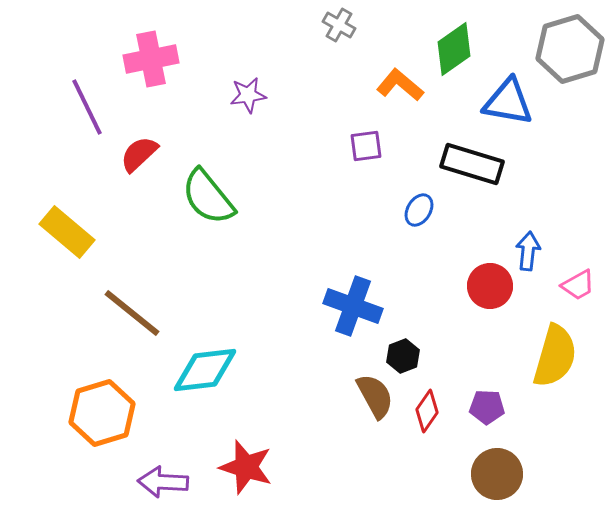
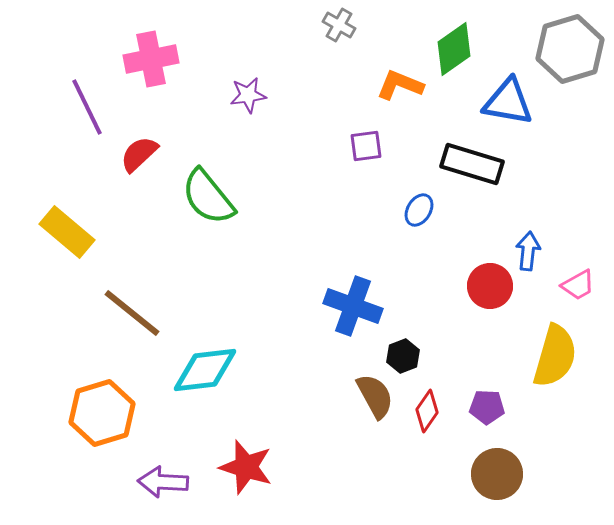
orange L-shape: rotated 18 degrees counterclockwise
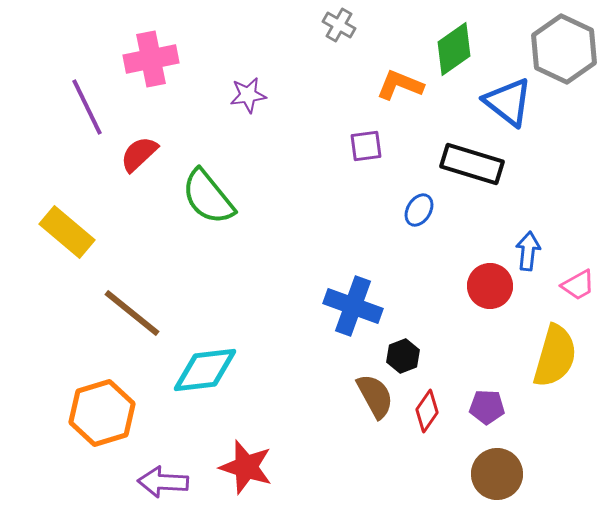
gray hexagon: moved 6 px left; rotated 18 degrees counterclockwise
blue triangle: rotated 28 degrees clockwise
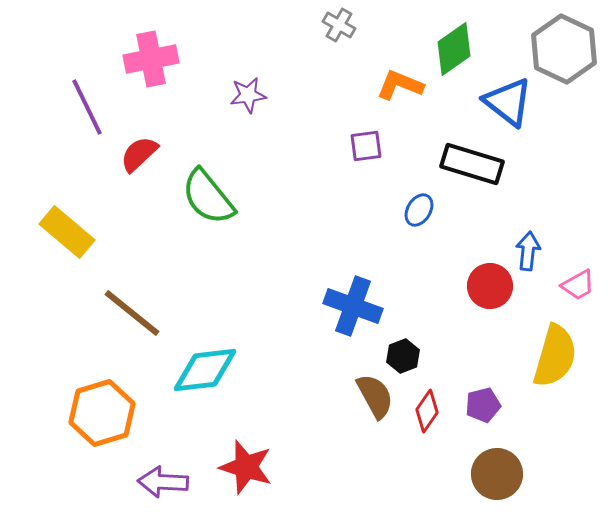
purple pentagon: moved 4 px left, 2 px up; rotated 16 degrees counterclockwise
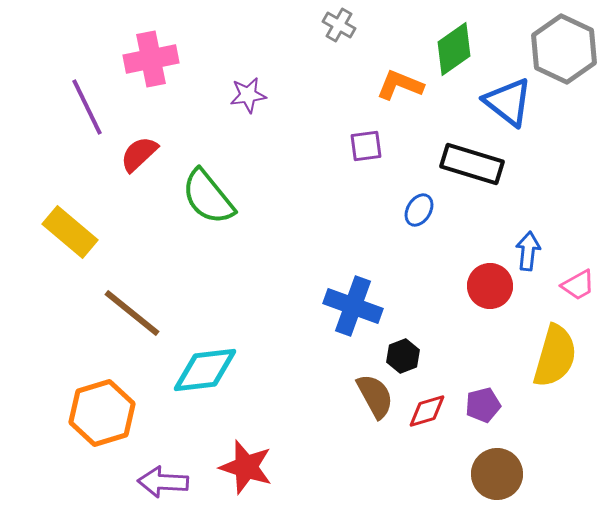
yellow rectangle: moved 3 px right
red diamond: rotated 39 degrees clockwise
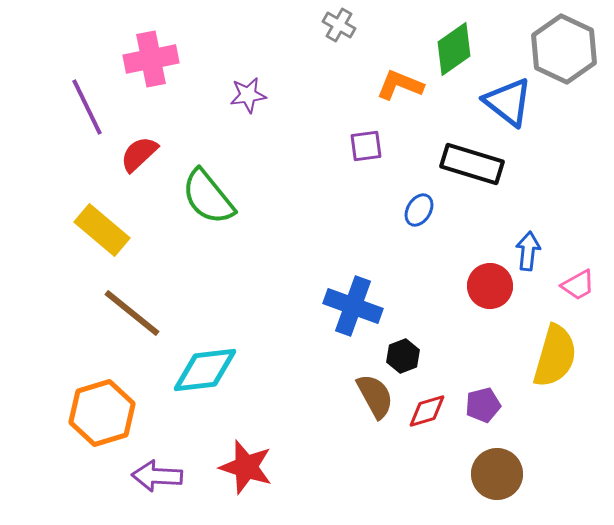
yellow rectangle: moved 32 px right, 2 px up
purple arrow: moved 6 px left, 6 px up
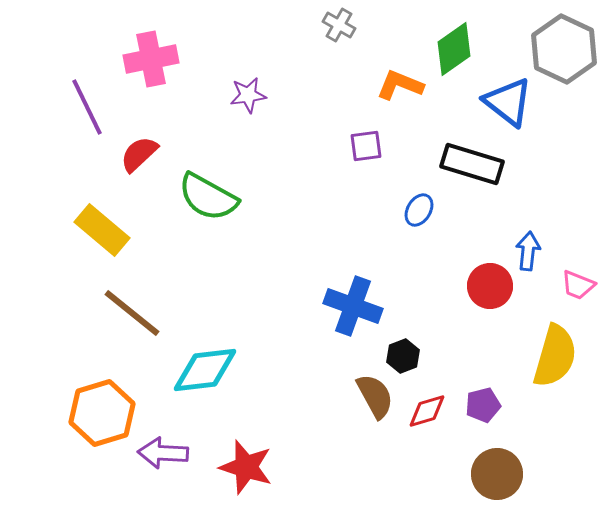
green semicircle: rotated 22 degrees counterclockwise
pink trapezoid: rotated 51 degrees clockwise
purple arrow: moved 6 px right, 23 px up
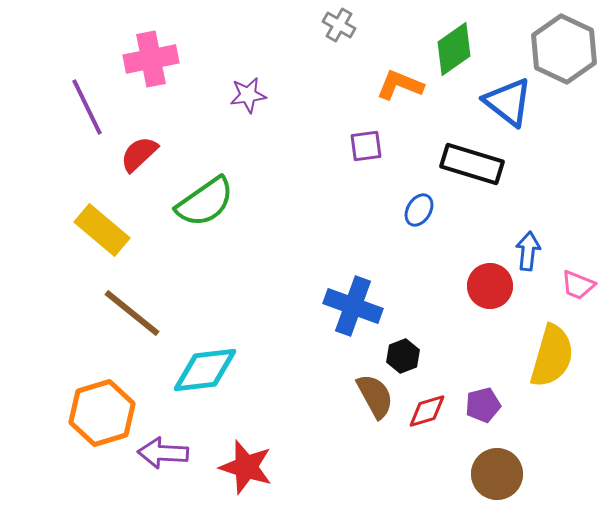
green semicircle: moved 3 px left, 5 px down; rotated 64 degrees counterclockwise
yellow semicircle: moved 3 px left
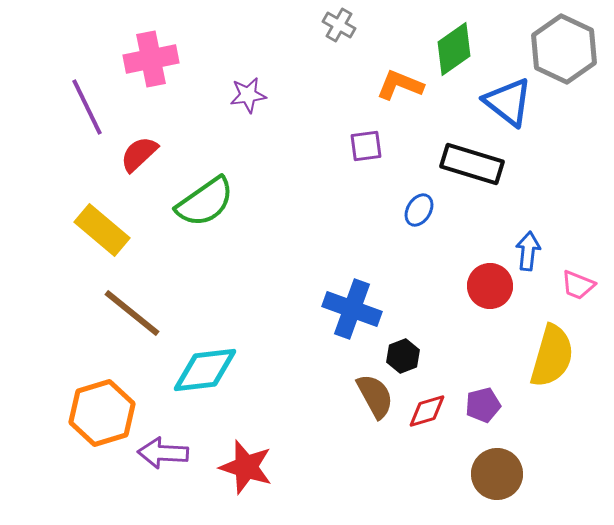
blue cross: moved 1 px left, 3 px down
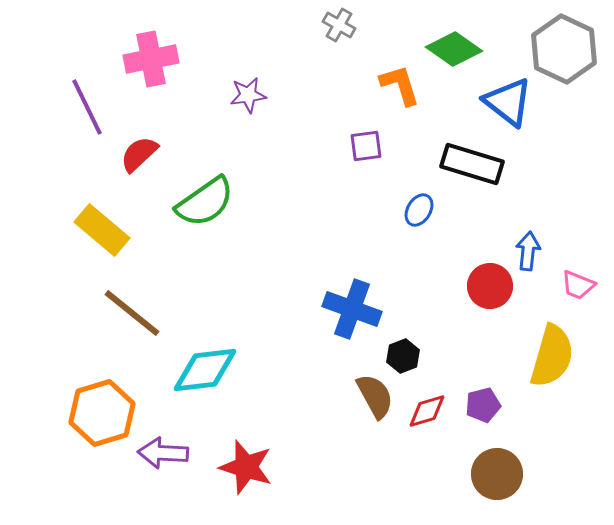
green diamond: rotated 70 degrees clockwise
orange L-shape: rotated 51 degrees clockwise
